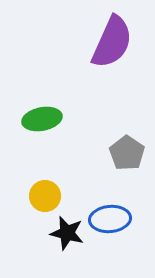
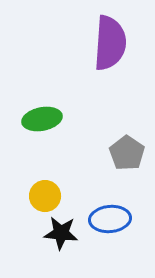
purple semicircle: moved 2 px left, 1 px down; rotated 20 degrees counterclockwise
black star: moved 6 px left; rotated 8 degrees counterclockwise
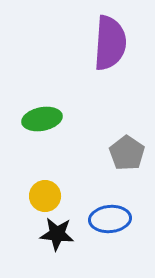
black star: moved 4 px left, 1 px down
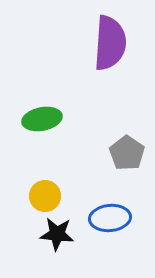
blue ellipse: moved 1 px up
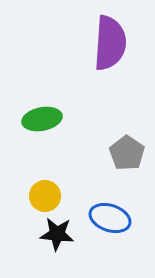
blue ellipse: rotated 24 degrees clockwise
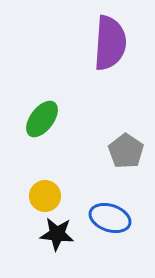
green ellipse: rotated 42 degrees counterclockwise
gray pentagon: moved 1 px left, 2 px up
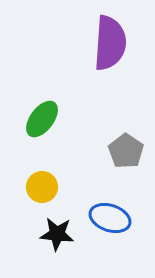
yellow circle: moved 3 px left, 9 px up
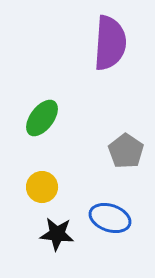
green ellipse: moved 1 px up
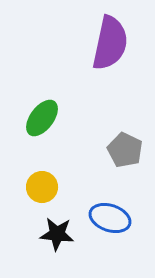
purple semicircle: rotated 8 degrees clockwise
gray pentagon: moved 1 px left, 1 px up; rotated 8 degrees counterclockwise
